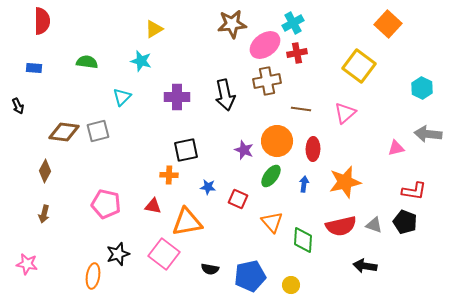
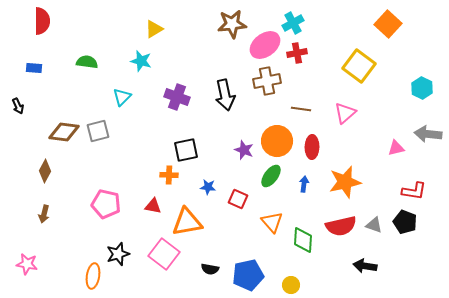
purple cross at (177, 97): rotated 20 degrees clockwise
red ellipse at (313, 149): moved 1 px left, 2 px up
blue pentagon at (250, 276): moved 2 px left, 1 px up
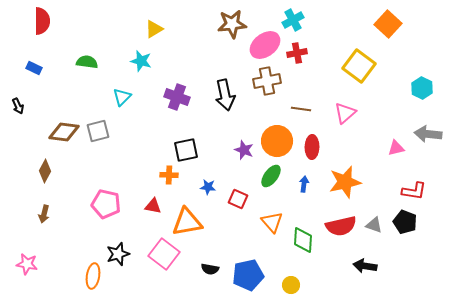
cyan cross at (293, 23): moved 3 px up
blue rectangle at (34, 68): rotated 21 degrees clockwise
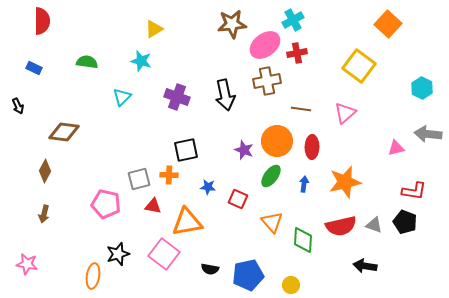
gray square at (98, 131): moved 41 px right, 48 px down
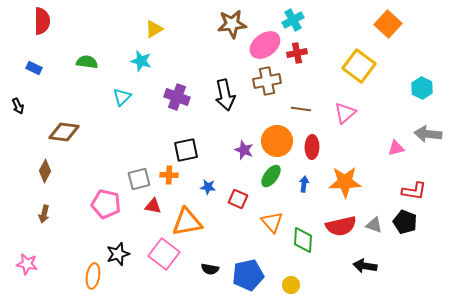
orange star at (345, 182): rotated 12 degrees clockwise
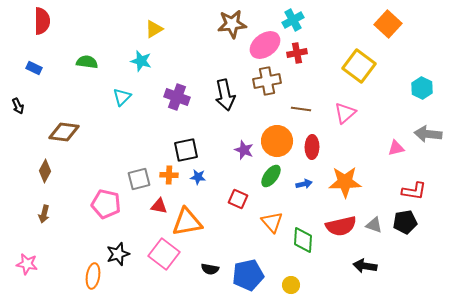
blue arrow at (304, 184): rotated 70 degrees clockwise
blue star at (208, 187): moved 10 px left, 10 px up
red triangle at (153, 206): moved 6 px right
black pentagon at (405, 222): rotated 30 degrees counterclockwise
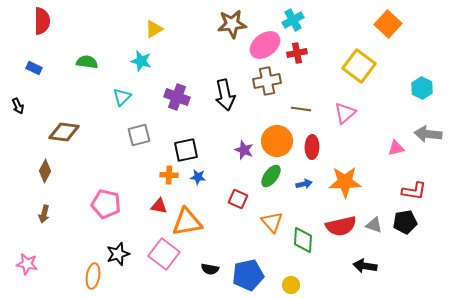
gray square at (139, 179): moved 44 px up
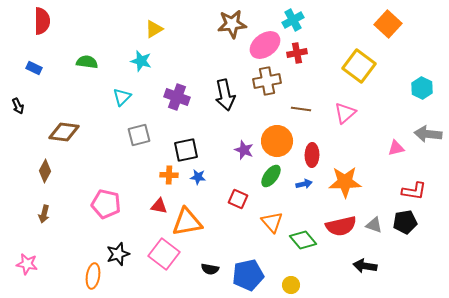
red ellipse at (312, 147): moved 8 px down
green diamond at (303, 240): rotated 44 degrees counterclockwise
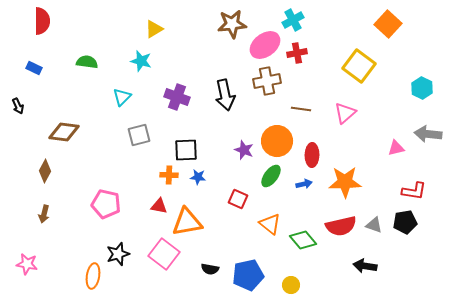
black square at (186, 150): rotated 10 degrees clockwise
orange triangle at (272, 222): moved 2 px left, 2 px down; rotated 10 degrees counterclockwise
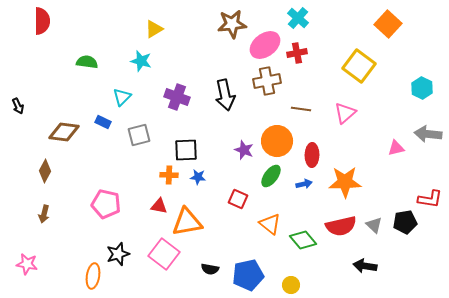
cyan cross at (293, 20): moved 5 px right, 2 px up; rotated 20 degrees counterclockwise
blue rectangle at (34, 68): moved 69 px right, 54 px down
red L-shape at (414, 191): moved 16 px right, 8 px down
gray triangle at (374, 225): rotated 24 degrees clockwise
